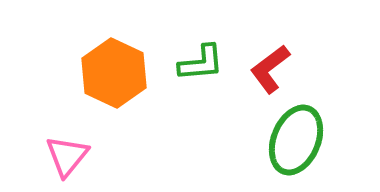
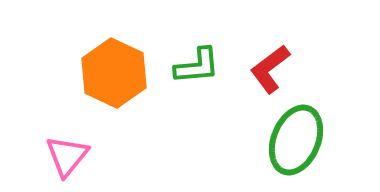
green L-shape: moved 4 px left, 3 px down
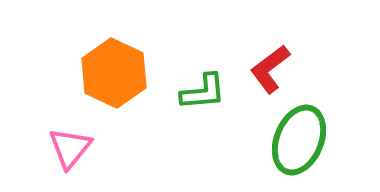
green L-shape: moved 6 px right, 26 px down
green ellipse: moved 3 px right
pink triangle: moved 3 px right, 8 px up
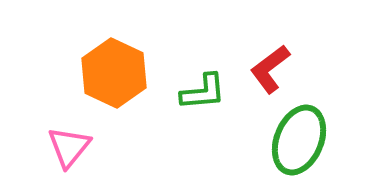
pink triangle: moved 1 px left, 1 px up
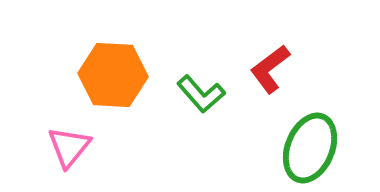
orange hexagon: moved 1 px left, 2 px down; rotated 22 degrees counterclockwise
green L-shape: moved 2 px left, 2 px down; rotated 54 degrees clockwise
green ellipse: moved 11 px right, 8 px down
